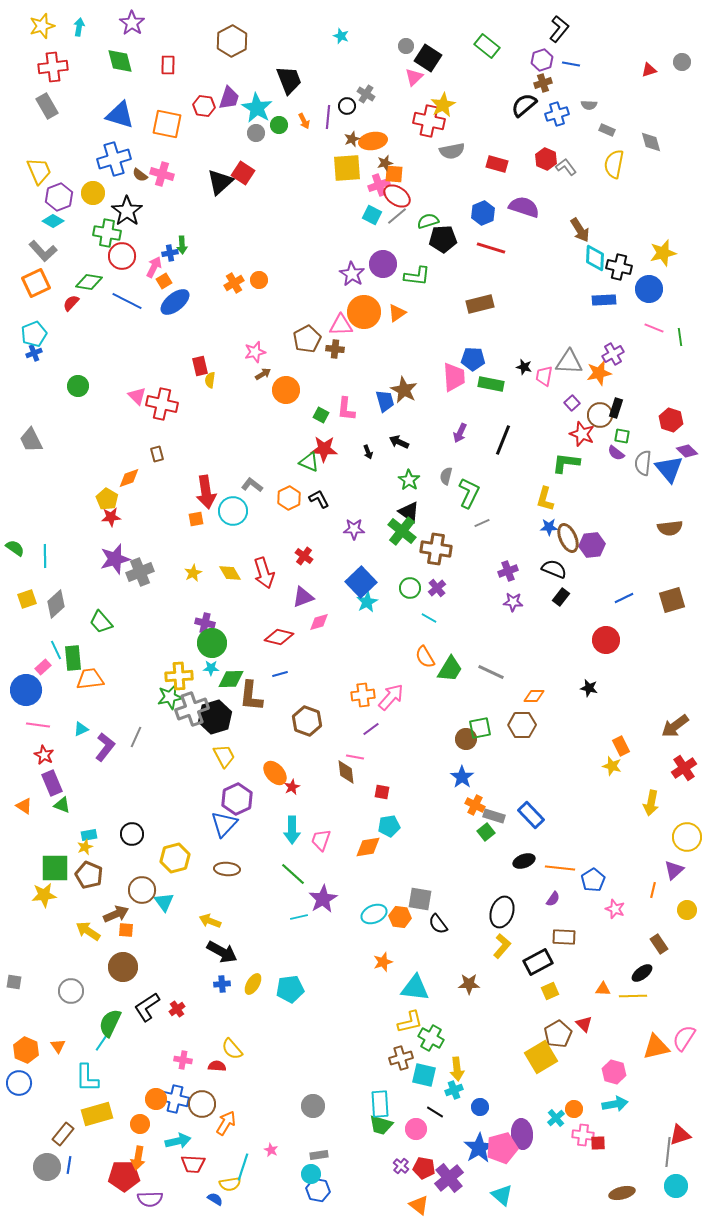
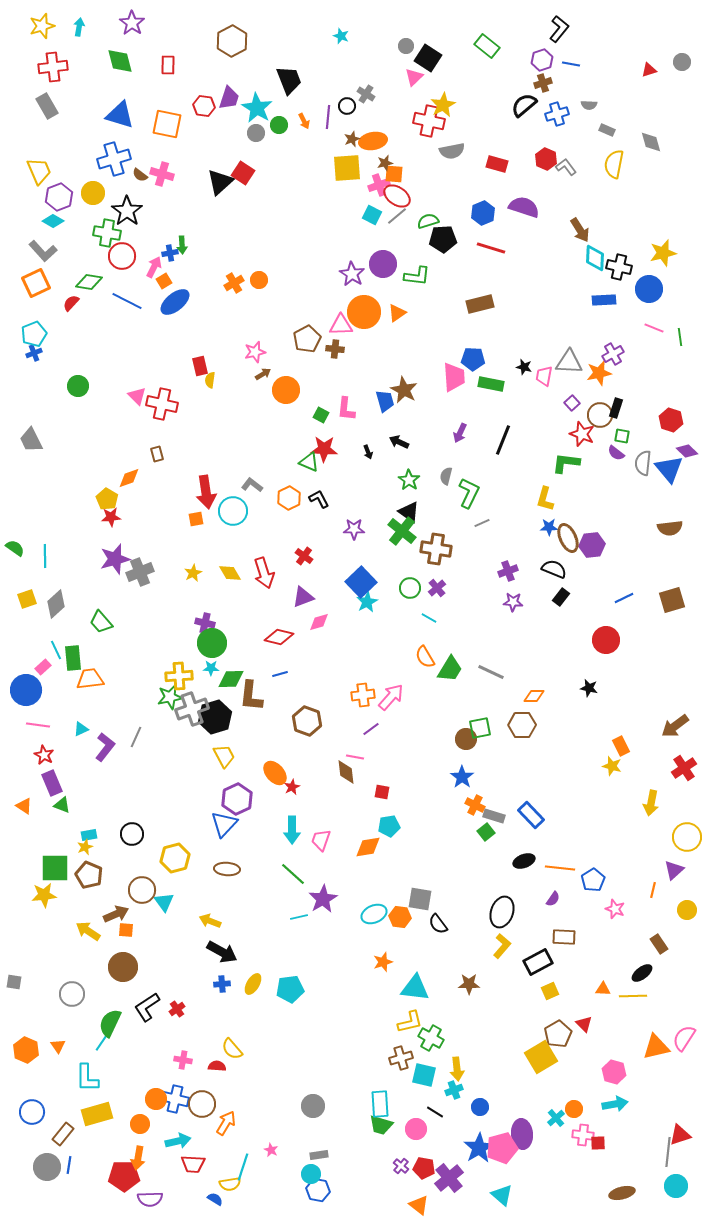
gray circle at (71, 991): moved 1 px right, 3 px down
blue circle at (19, 1083): moved 13 px right, 29 px down
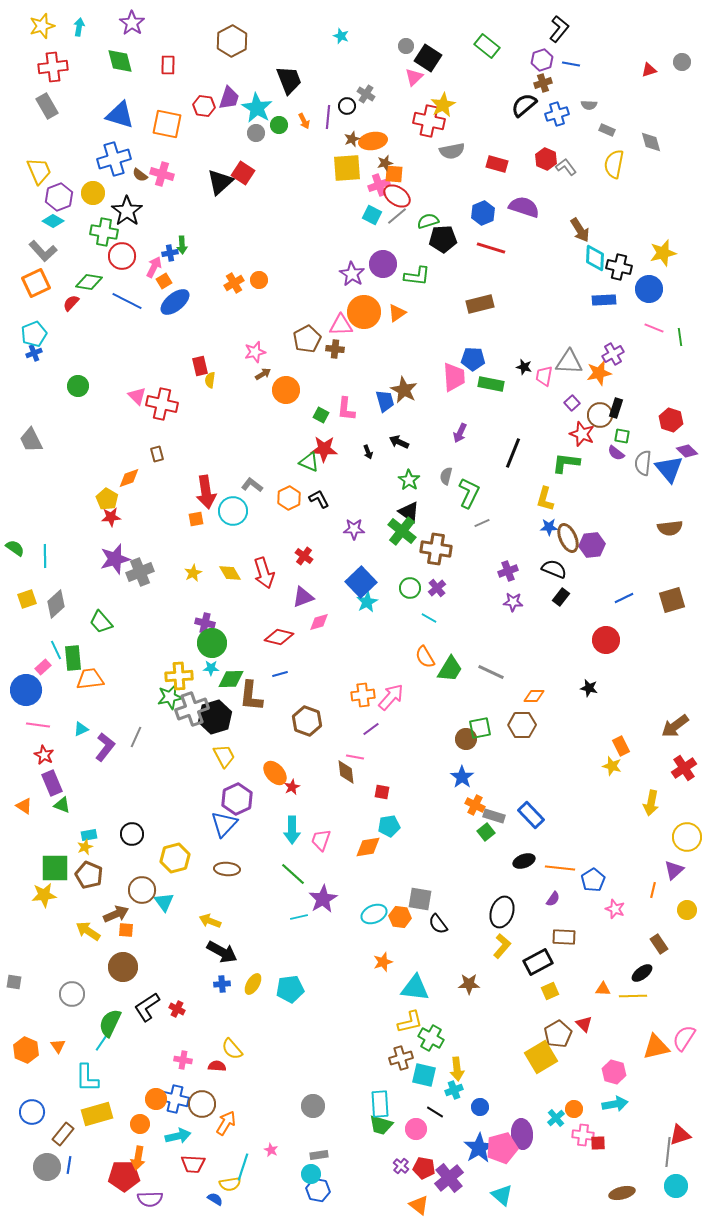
green cross at (107, 233): moved 3 px left, 1 px up
black line at (503, 440): moved 10 px right, 13 px down
red cross at (177, 1009): rotated 28 degrees counterclockwise
cyan arrow at (178, 1141): moved 5 px up
